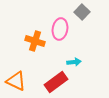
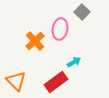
orange cross: rotated 30 degrees clockwise
cyan arrow: rotated 24 degrees counterclockwise
orange triangle: rotated 20 degrees clockwise
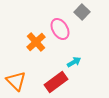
pink ellipse: rotated 40 degrees counterclockwise
orange cross: moved 1 px right, 1 px down
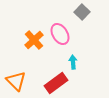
pink ellipse: moved 5 px down
orange cross: moved 2 px left, 2 px up
cyan arrow: moved 1 px left; rotated 64 degrees counterclockwise
red rectangle: moved 1 px down
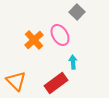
gray square: moved 5 px left
pink ellipse: moved 1 px down
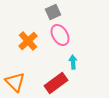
gray square: moved 24 px left; rotated 21 degrees clockwise
orange cross: moved 6 px left, 1 px down
orange triangle: moved 1 px left, 1 px down
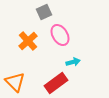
gray square: moved 9 px left
cyan arrow: rotated 80 degrees clockwise
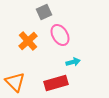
red rectangle: rotated 20 degrees clockwise
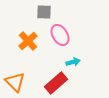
gray square: rotated 28 degrees clockwise
red rectangle: rotated 25 degrees counterclockwise
